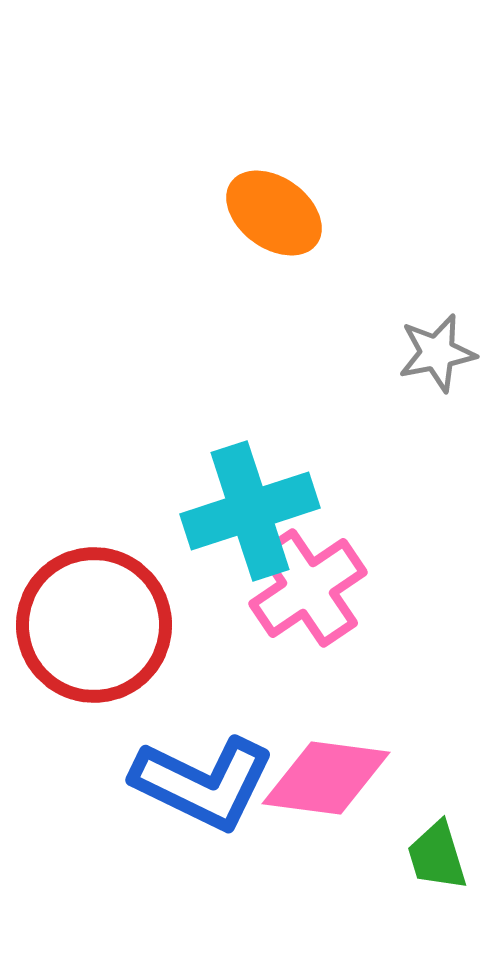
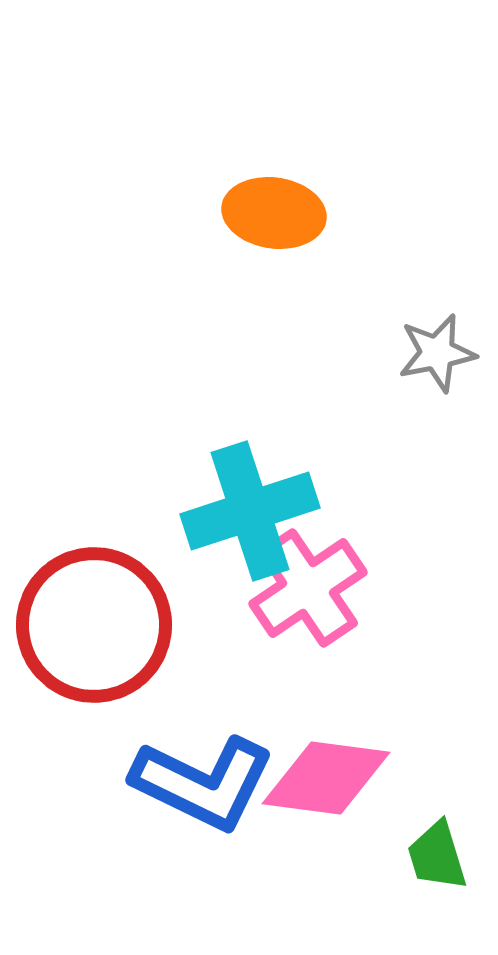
orange ellipse: rotated 28 degrees counterclockwise
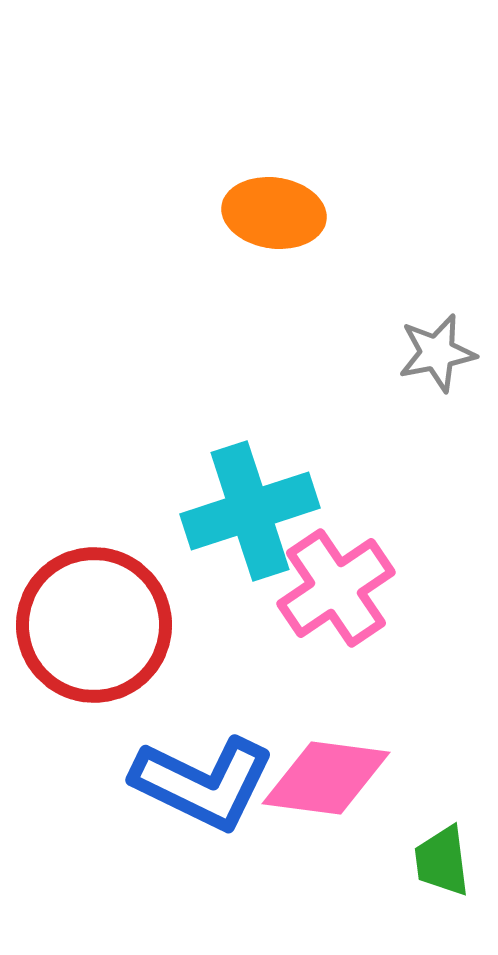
pink cross: moved 28 px right
green trapezoid: moved 5 px right, 5 px down; rotated 10 degrees clockwise
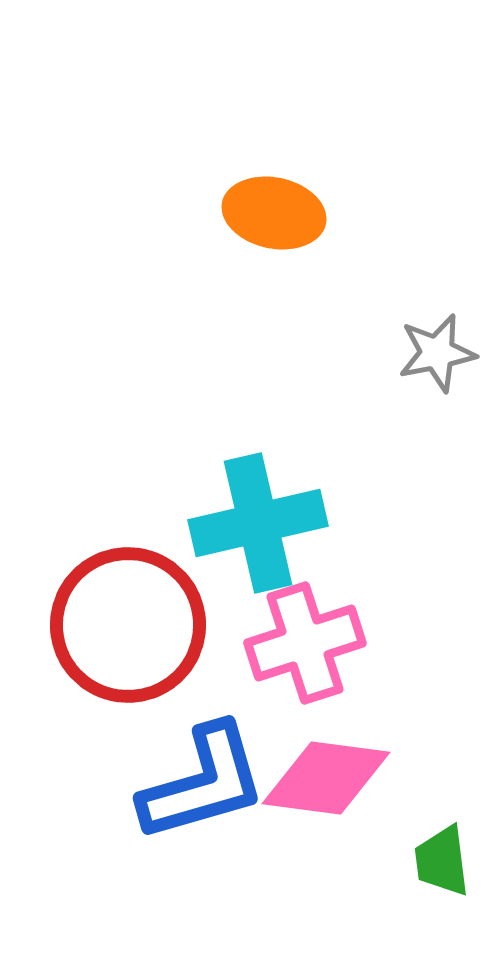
orange ellipse: rotated 4 degrees clockwise
cyan cross: moved 8 px right, 12 px down; rotated 5 degrees clockwise
pink cross: moved 31 px left, 55 px down; rotated 16 degrees clockwise
red circle: moved 34 px right
blue L-shape: rotated 42 degrees counterclockwise
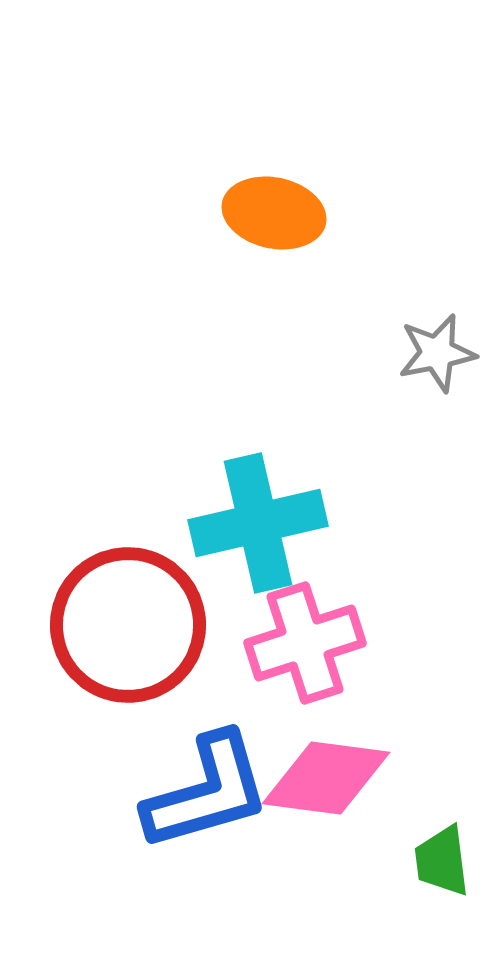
blue L-shape: moved 4 px right, 9 px down
